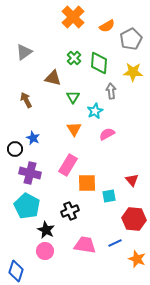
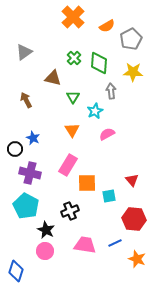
orange triangle: moved 2 px left, 1 px down
cyan pentagon: moved 1 px left
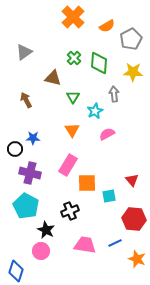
gray arrow: moved 3 px right, 3 px down
blue star: rotated 24 degrees counterclockwise
pink circle: moved 4 px left
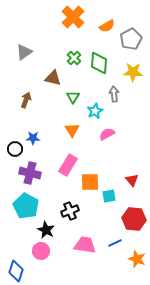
brown arrow: rotated 49 degrees clockwise
orange square: moved 3 px right, 1 px up
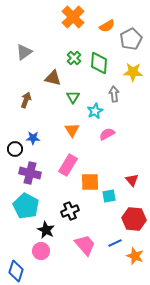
pink trapezoid: rotated 40 degrees clockwise
orange star: moved 2 px left, 3 px up
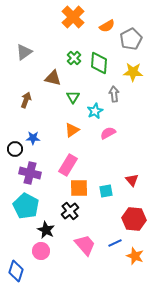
orange triangle: rotated 28 degrees clockwise
pink semicircle: moved 1 px right, 1 px up
orange square: moved 11 px left, 6 px down
cyan square: moved 3 px left, 5 px up
black cross: rotated 18 degrees counterclockwise
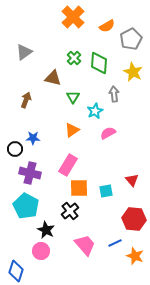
yellow star: rotated 24 degrees clockwise
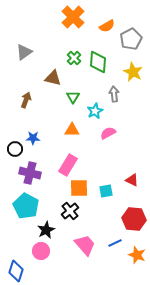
green diamond: moved 1 px left, 1 px up
orange triangle: rotated 35 degrees clockwise
red triangle: rotated 24 degrees counterclockwise
black star: rotated 18 degrees clockwise
orange star: moved 2 px right, 1 px up
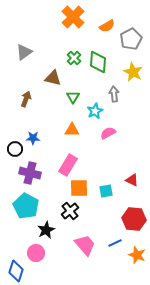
brown arrow: moved 1 px up
pink circle: moved 5 px left, 2 px down
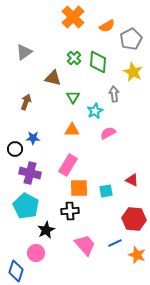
brown arrow: moved 3 px down
black cross: rotated 36 degrees clockwise
